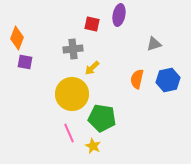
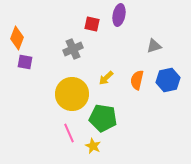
gray triangle: moved 2 px down
gray cross: rotated 18 degrees counterclockwise
yellow arrow: moved 14 px right, 10 px down
orange semicircle: moved 1 px down
green pentagon: moved 1 px right
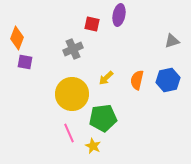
gray triangle: moved 18 px right, 5 px up
green pentagon: rotated 16 degrees counterclockwise
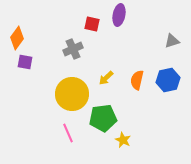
orange diamond: rotated 15 degrees clockwise
pink line: moved 1 px left
yellow star: moved 30 px right, 6 px up
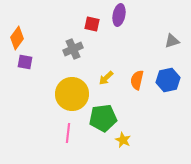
pink line: rotated 30 degrees clockwise
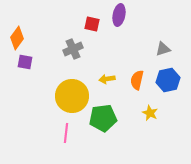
gray triangle: moved 9 px left, 8 px down
yellow arrow: moved 1 px right, 1 px down; rotated 35 degrees clockwise
yellow circle: moved 2 px down
pink line: moved 2 px left
yellow star: moved 27 px right, 27 px up
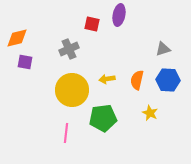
orange diamond: rotated 40 degrees clockwise
gray cross: moved 4 px left
blue hexagon: rotated 15 degrees clockwise
yellow circle: moved 6 px up
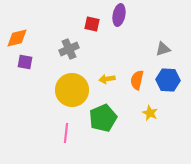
green pentagon: rotated 16 degrees counterclockwise
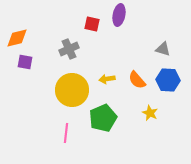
gray triangle: rotated 35 degrees clockwise
orange semicircle: rotated 54 degrees counterclockwise
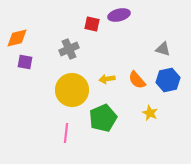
purple ellipse: rotated 65 degrees clockwise
blue hexagon: rotated 15 degrees counterclockwise
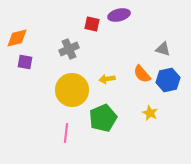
orange semicircle: moved 5 px right, 6 px up
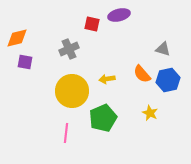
yellow circle: moved 1 px down
